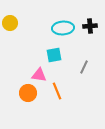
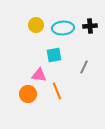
yellow circle: moved 26 px right, 2 px down
orange circle: moved 1 px down
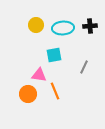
orange line: moved 2 px left
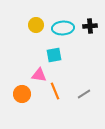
gray line: moved 27 px down; rotated 32 degrees clockwise
orange circle: moved 6 px left
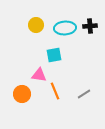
cyan ellipse: moved 2 px right
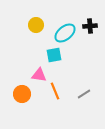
cyan ellipse: moved 5 px down; rotated 35 degrees counterclockwise
